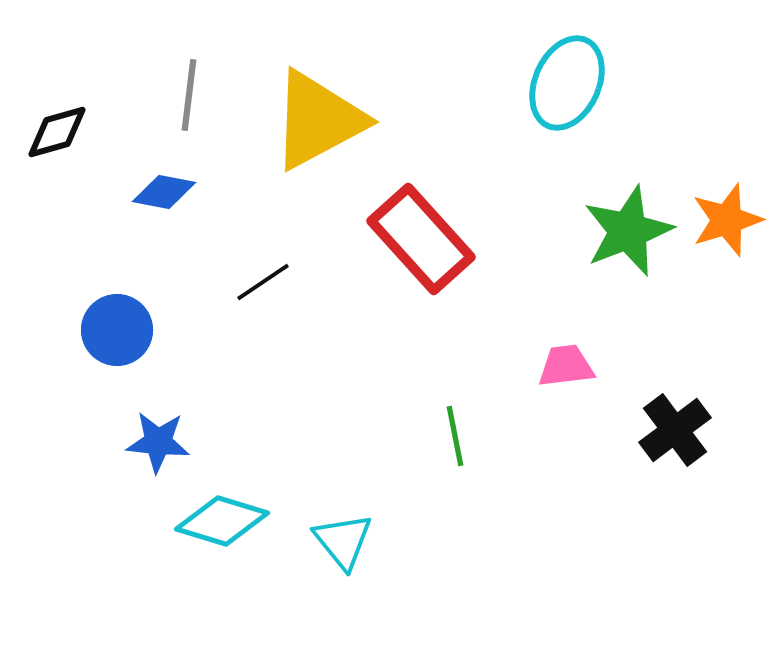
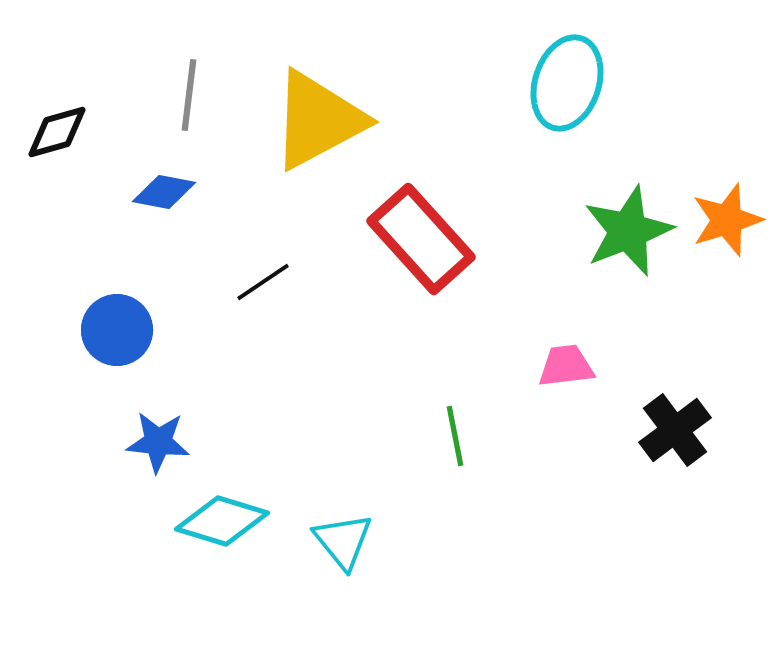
cyan ellipse: rotated 6 degrees counterclockwise
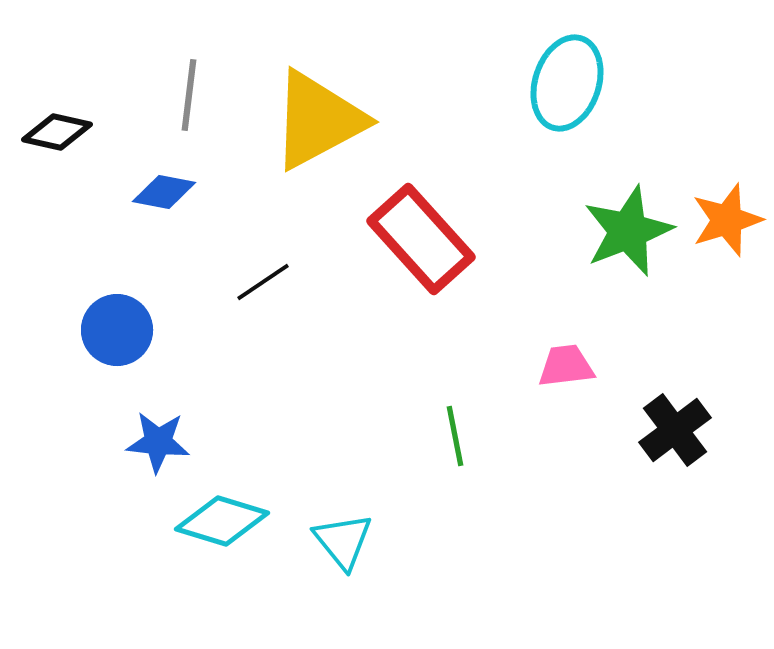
black diamond: rotated 28 degrees clockwise
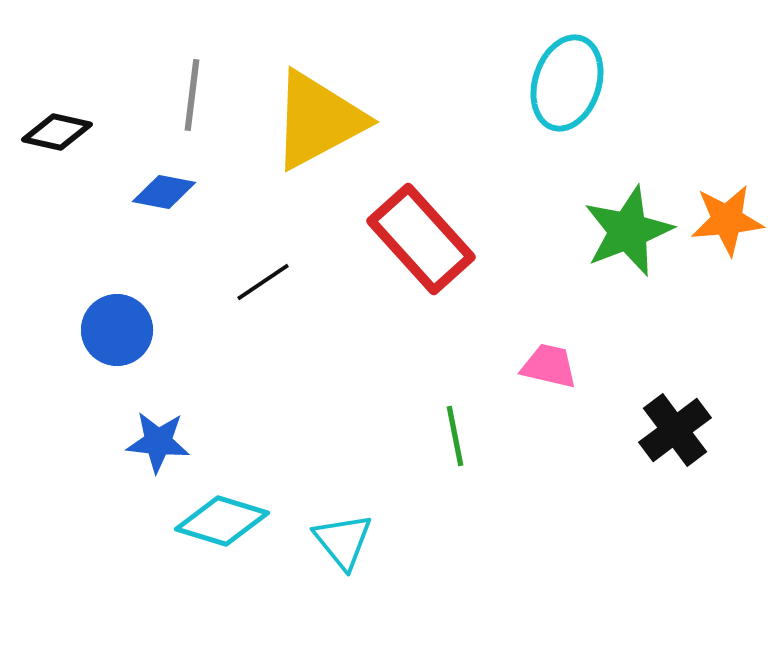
gray line: moved 3 px right
orange star: rotated 12 degrees clockwise
pink trapezoid: moved 17 px left; rotated 20 degrees clockwise
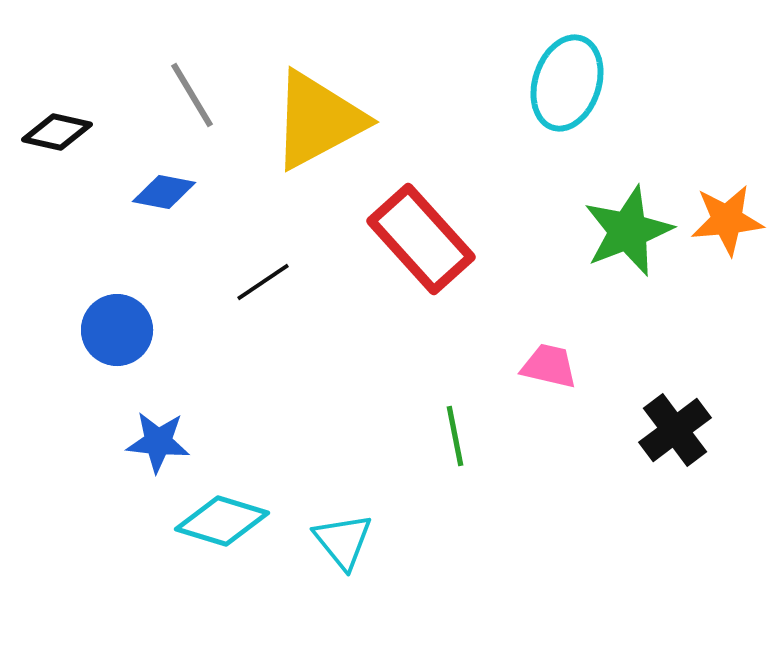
gray line: rotated 38 degrees counterclockwise
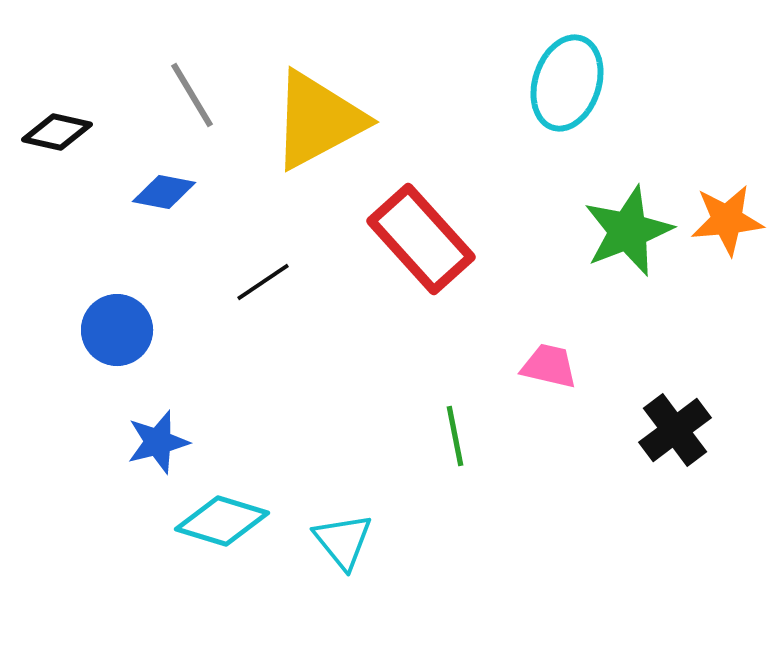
blue star: rotated 20 degrees counterclockwise
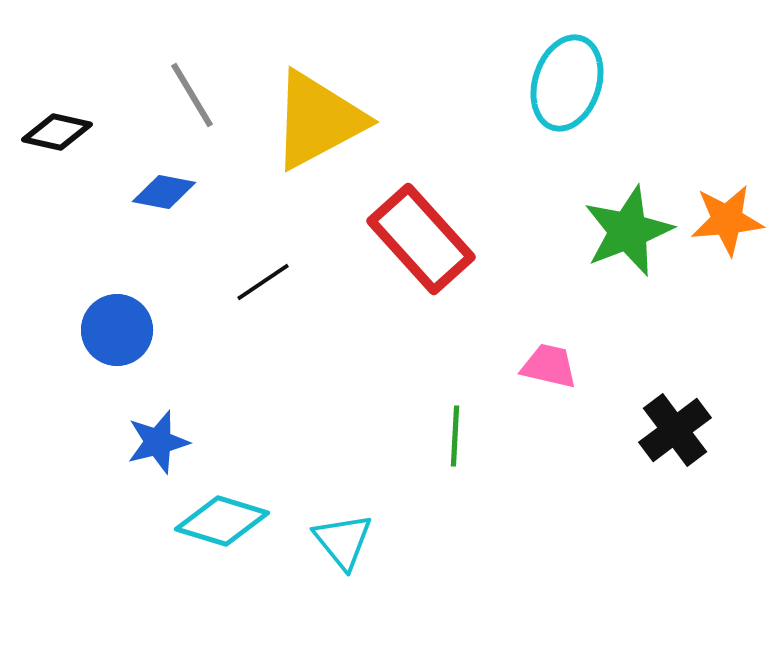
green line: rotated 14 degrees clockwise
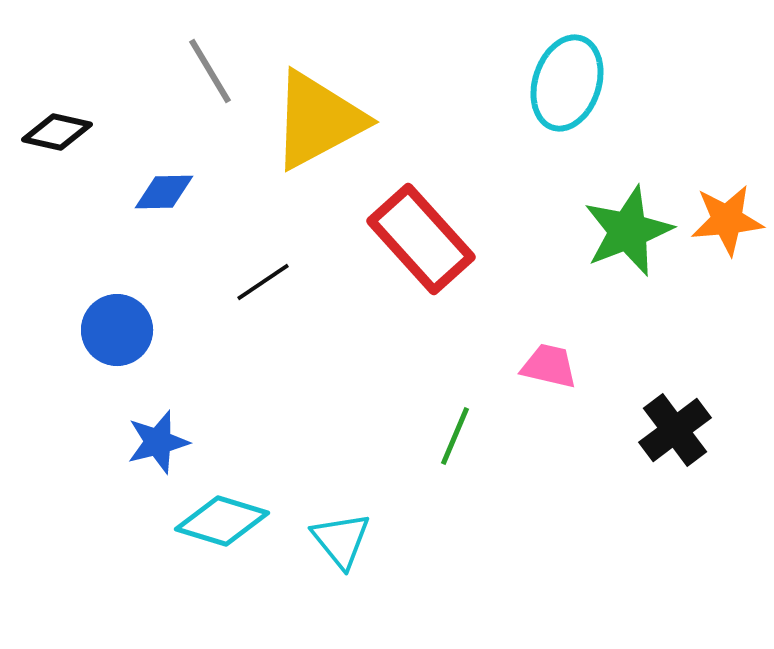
gray line: moved 18 px right, 24 px up
blue diamond: rotated 12 degrees counterclockwise
green line: rotated 20 degrees clockwise
cyan triangle: moved 2 px left, 1 px up
